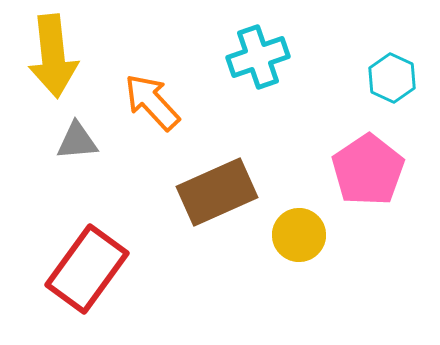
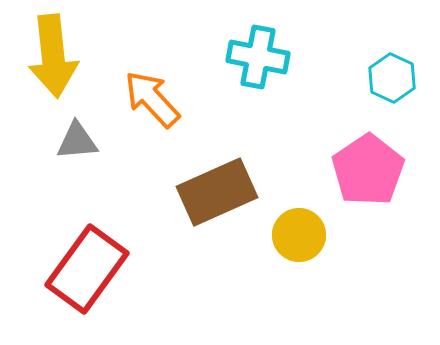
cyan cross: rotated 30 degrees clockwise
orange arrow: moved 3 px up
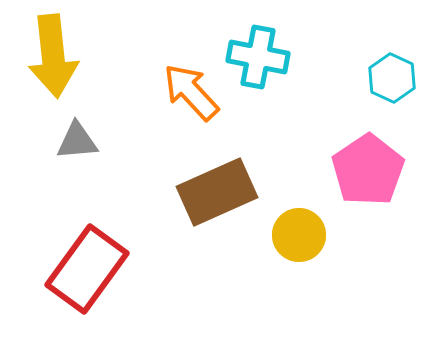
orange arrow: moved 39 px right, 7 px up
